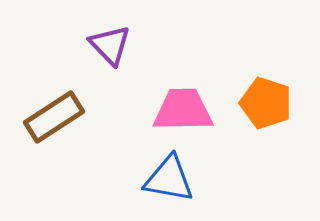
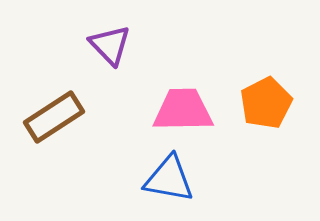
orange pentagon: rotated 27 degrees clockwise
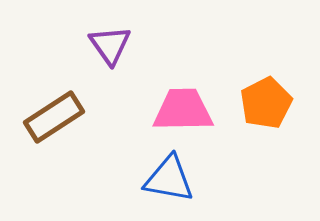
purple triangle: rotated 9 degrees clockwise
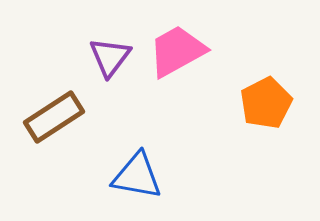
purple triangle: moved 12 px down; rotated 12 degrees clockwise
pink trapezoid: moved 6 px left, 59 px up; rotated 28 degrees counterclockwise
blue triangle: moved 32 px left, 3 px up
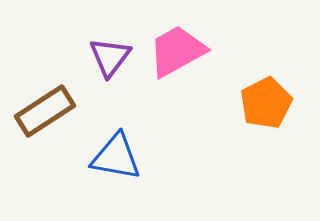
brown rectangle: moved 9 px left, 6 px up
blue triangle: moved 21 px left, 19 px up
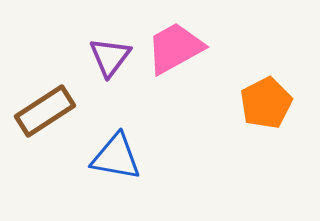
pink trapezoid: moved 2 px left, 3 px up
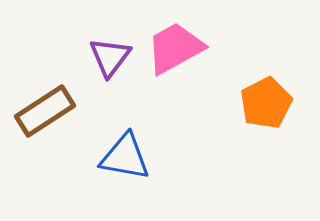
blue triangle: moved 9 px right
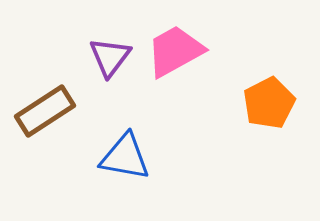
pink trapezoid: moved 3 px down
orange pentagon: moved 3 px right
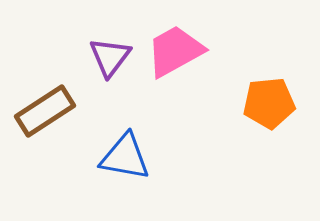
orange pentagon: rotated 21 degrees clockwise
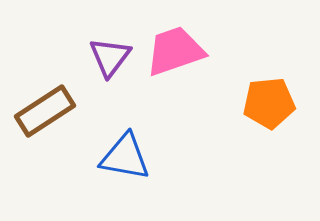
pink trapezoid: rotated 10 degrees clockwise
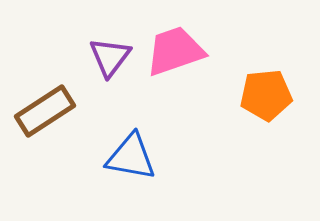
orange pentagon: moved 3 px left, 8 px up
blue triangle: moved 6 px right
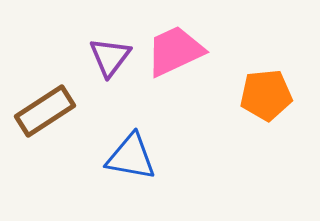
pink trapezoid: rotated 6 degrees counterclockwise
